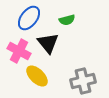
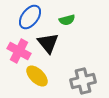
blue ellipse: moved 1 px right, 1 px up
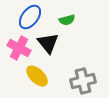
pink cross: moved 3 px up
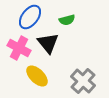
gray cross: rotated 35 degrees counterclockwise
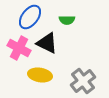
green semicircle: rotated 14 degrees clockwise
black triangle: moved 1 px left; rotated 25 degrees counterclockwise
yellow ellipse: moved 3 px right, 1 px up; rotated 35 degrees counterclockwise
gray cross: rotated 10 degrees clockwise
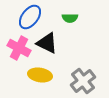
green semicircle: moved 3 px right, 2 px up
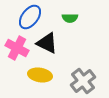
pink cross: moved 2 px left
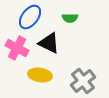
black triangle: moved 2 px right
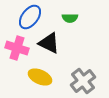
pink cross: rotated 10 degrees counterclockwise
yellow ellipse: moved 2 px down; rotated 15 degrees clockwise
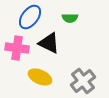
pink cross: rotated 10 degrees counterclockwise
